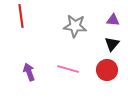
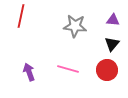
red line: rotated 20 degrees clockwise
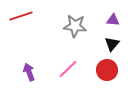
red line: rotated 60 degrees clockwise
pink line: rotated 60 degrees counterclockwise
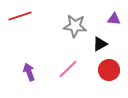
red line: moved 1 px left
purple triangle: moved 1 px right, 1 px up
black triangle: moved 12 px left; rotated 21 degrees clockwise
red circle: moved 2 px right
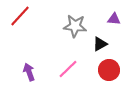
red line: rotated 30 degrees counterclockwise
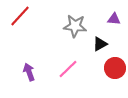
red circle: moved 6 px right, 2 px up
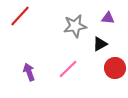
purple triangle: moved 6 px left, 1 px up
gray star: rotated 15 degrees counterclockwise
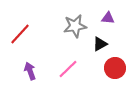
red line: moved 18 px down
purple arrow: moved 1 px right, 1 px up
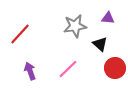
black triangle: rotated 49 degrees counterclockwise
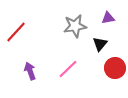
purple triangle: rotated 16 degrees counterclockwise
red line: moved 4 px left, 2 px up
black triangle: rotated 28 degrees clockwise
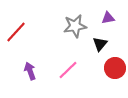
pink line: moved 1 px down
